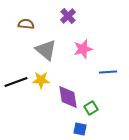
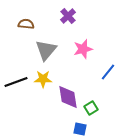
gray triangle: rotated 30 degrees clockwise
blue line: rotated 48 degrees counterclockwise
yellow star: moved 2 px right, 1 px up
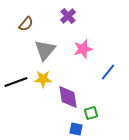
brown semicircle: rotated 126 degrees clockwise
gray triangle: moved 1 px left
green square: moved 5 px down; rotated 16 degrees clockwise
blue square: moved 4 px left
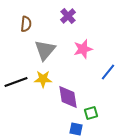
brown semicircle: rotated 35 degrees counterclockwise
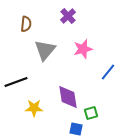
yellow star: moved 9 px left, 29 px down
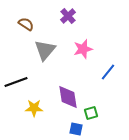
brown semicircle: rotated 63 degrees counterclockwise
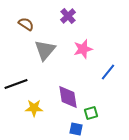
black line: moved 2 px down
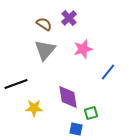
purple cross: moved 1 px right, 2 px down
brown semicircle: moved 18 px right
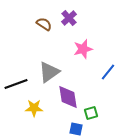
gray triangle: moved 4 px right, 22 px down; rotated 15 degrees clockwise
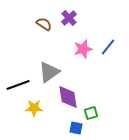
blue line: moved 25 px up
black line: moved 2 px right, 1 px down
blue square: moved 1 px up
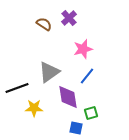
blue line: moved 21 px left, 29 px down
black line: moved 1 px left, 3 px down
